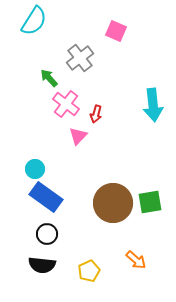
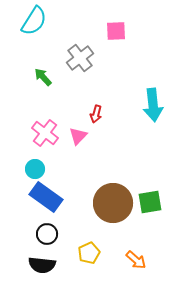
pink square: rotated 25 degrees counterclockwise
green arrow: moved 6 px left, 1 px up
pink cross: moved 21 px left, 29 px down
yellow pentagon: moved 18 px up
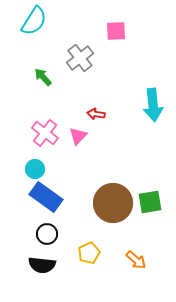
red arrow: rotated 84 degrees clockwise
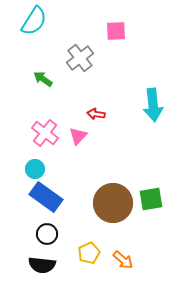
green arrow: moved 2 px down; rotated 12 degrees counterclockwise
green square: moved 1 px right, 3 px up
orange arrow: moved 13 px left
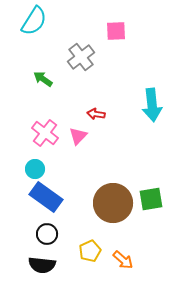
gray cross: moved 1 px right, 1 px up
cyan arrow: moved 1 px left
yellow pentagon: moved 1 px right, 2 px up
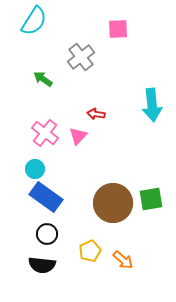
pink square: moved 2 px right, 2 px up
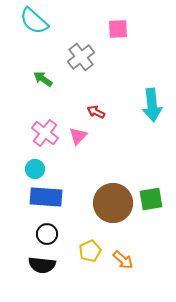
cyan semicircle: rotated 100 degrees clockwise
red arrow: moved 2 px up; rotated 18 degrees clockwise
blue rectangle: rotated 32 degrees counterclockwise
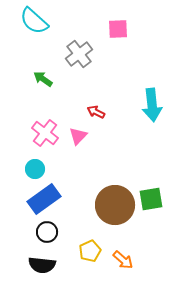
gray cross: moved 2 px left, 3 px up
blue rectangle: moved 2 px left, 2 px down; rotated 40 degrees counterclockwise
brown circle: moved 2 px right, 2 px down
black circle: moved 2 px up
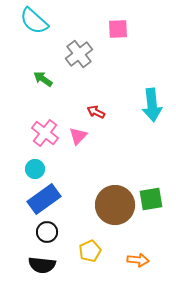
orange arrow: moved 15 px right; rotated 35 degrees counterclockwise
